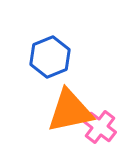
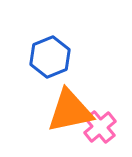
pink cross: rotated 12 degrees clockwise
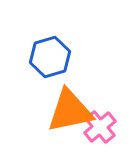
blue hexagon: rotated 6 degrees clockwise
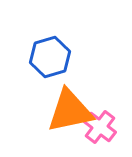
pink cross: rotated 12 degrees counterclockwise
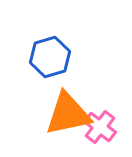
orange triangle: moved 2 px left, 3 px down
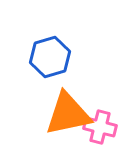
pink cross: rotated 24 degrees counterclockwise
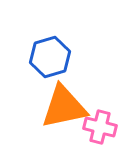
orange triangle: moved 4 px left, 7 px up
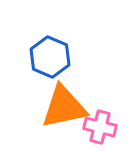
blue hexagon: rotated 21 degrees counterclockwise
